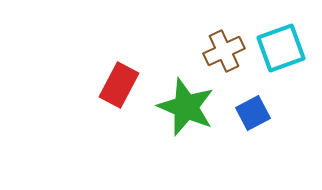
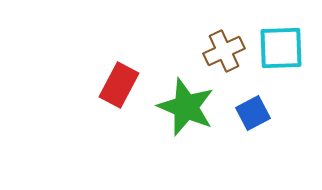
cyan square: rotated 18 degrees clockwise
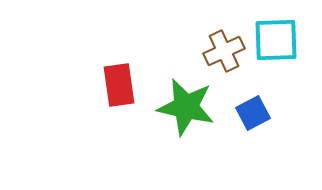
cyan square: moved 5 px left, 8 px up
red rectangle: rotated 36 degrees counterclockwise
green star: rotated 10 degrees counterclockwise
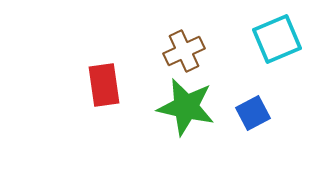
cyan square: moved 1 px right, 1 px up; rotated 21 degrees counterclockwise
brown cross: moved 40 px left
red rectangle: moved 15 px left
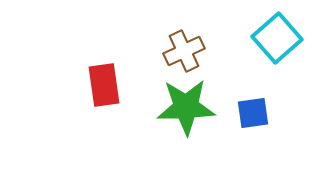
cyan square: moved 1 px up; rotated 18 degrees counterclockwise
green star: rotated 14 degrees counterclockwise
blue square: rotated 20 degrees clockwise
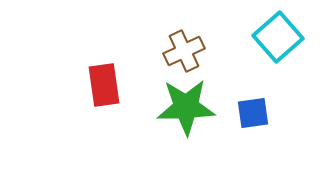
cyan square: moved 1 px right, 1 px up
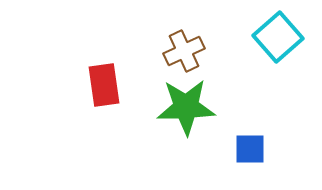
blue square: moved 3 px left, 36 px down; rotated 8 degrees clockwise
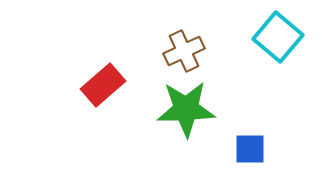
cyan square: rotated 9 degrees counterclockwise
red rectangle: moved 1 px left; rotated 57 degrees clockwise
green star: moved 2 px down
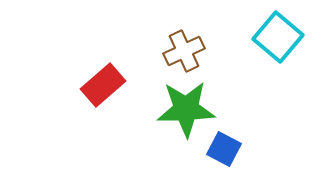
blue square: moved 26 px left; rotated 28 degrees clockwise
